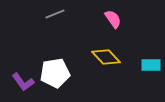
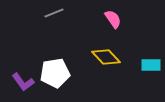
gray line: moved 1 px left, 1 px up
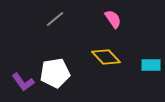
gray line: moved 1 px right, 6 px down; rotated 18 degrees counterclockwise
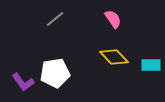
yellow diamond: moved 8 px right
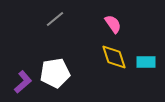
pink semicircle: moved 5 px down
yellow diamond: rotated 24 degrees clockwise
cyan rectangle: moved 5 px left, 3 px up
purple L-shape: rotated 95 degrees counterclockwise
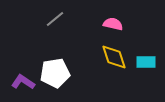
pink semicircle: rotated 42 degrees counterclockwise
purple L-shape: rotated 105 degrees counterclockwise
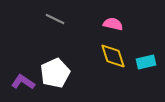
gray line: rotated 66 degrees clockwise
yellow diamond: moved 1 px left, 1 px up
cyan rectangle: rotated 12 degrees counterclockwise
white pentagon: rotated 16 degrees counterclockwise
